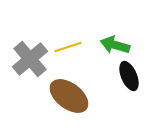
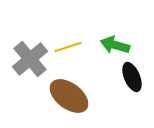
black ellipse: moved 3 px right, 1 px down
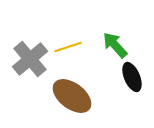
green arrow: rotated 32 degrees clockwise
brown ellipse: moved 3 px right
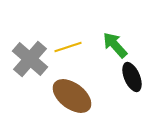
gray cross: rotated 9 degrees counterclockwise
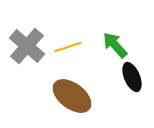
gray cross: moved 3 px left, 13 px up
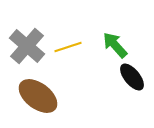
black ellipse: rotated 16 degrees counterclockwise
brown ellipse: moved 34 px left
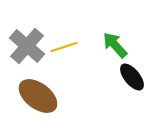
yellow line: moved 4 px left
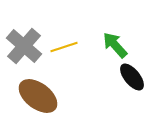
gray cross: moved 3 px left
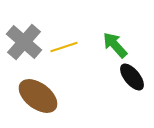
gray cross: moved 4 px up
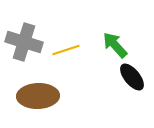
gray cross: rotated 24 degrees counterclockwise
yellow line: moved 2 px right, 3 px down
brown ellipse: rotated 39 degrees counterclockwise
